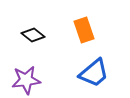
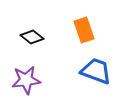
black diamond: moved 1 px left, 2 px down
blue trapezoid: moved 2 px right, 2 px up; rotated 120 degrees counterclockwise
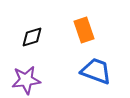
black diamond: rotated 55 degrees counterclockwise
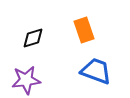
black diamond: moved 1 px right, 1 px down
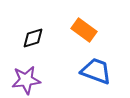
orange rectangle: rotated 35 degrees counterclockwise
